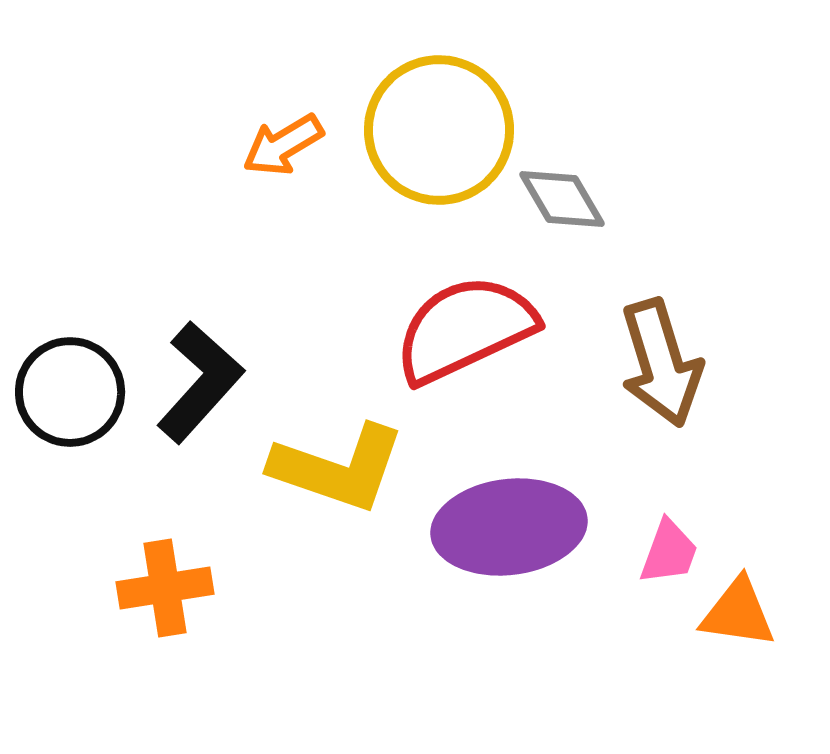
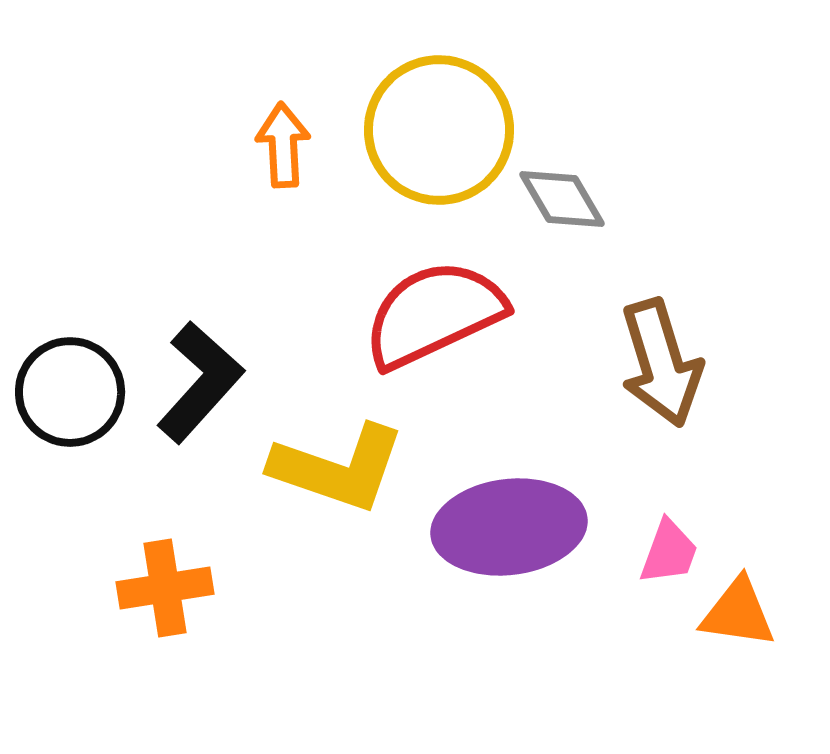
orange arrow: rotated 118 degrees clockwise
red semicircle: moved 31 px left, 15 px up
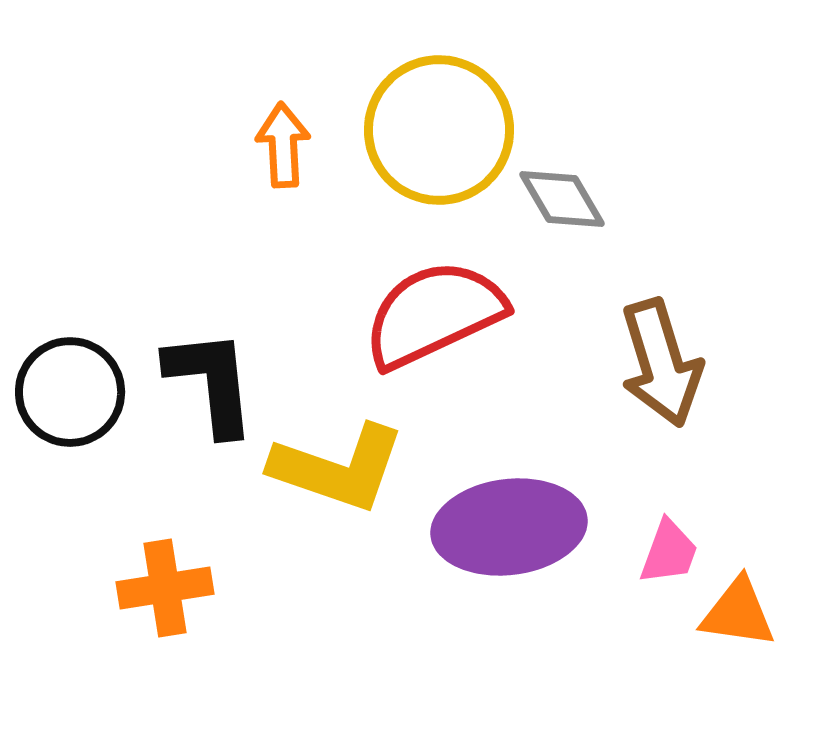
black L-shape: moved 11 px right; rotated 48 degrees counterclockwise
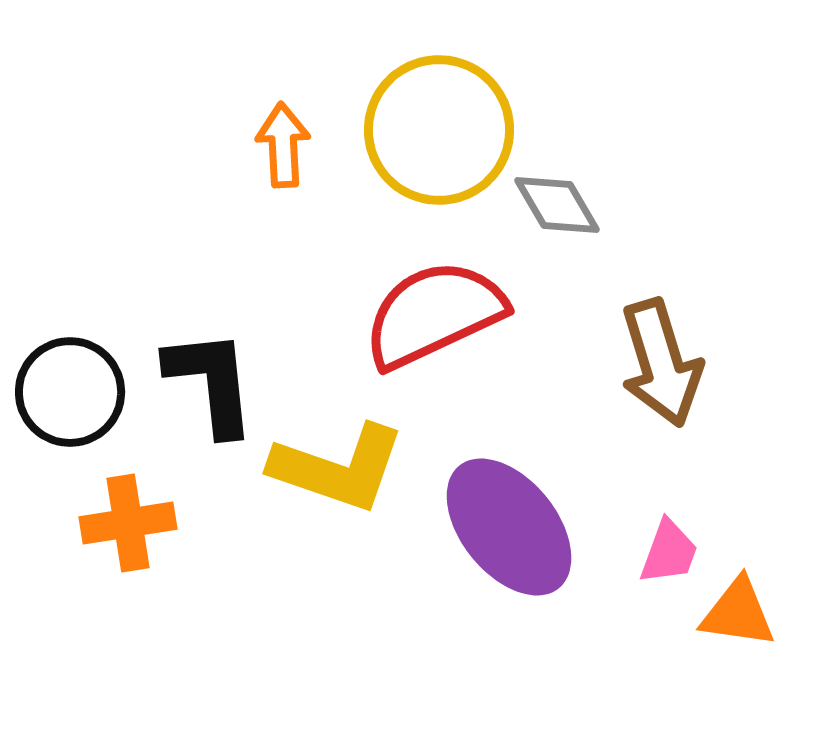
gray diamond: moved 5 px left, 6 px down
purple ellipse: rotated 58 degrees clockwise
orange cross: moved 37 px left, 65 px up
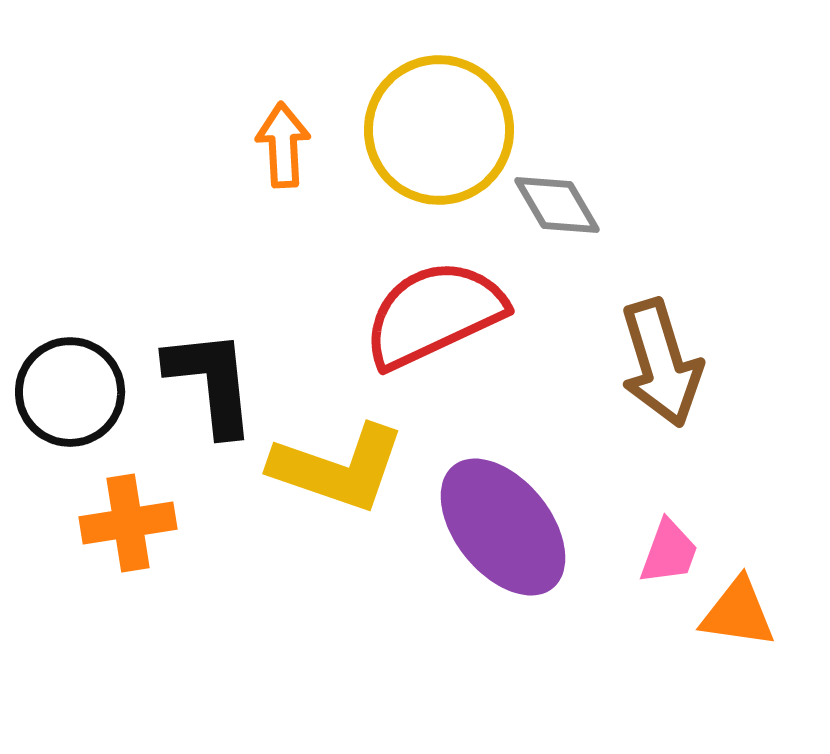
purple ellipse: moved 6 px left
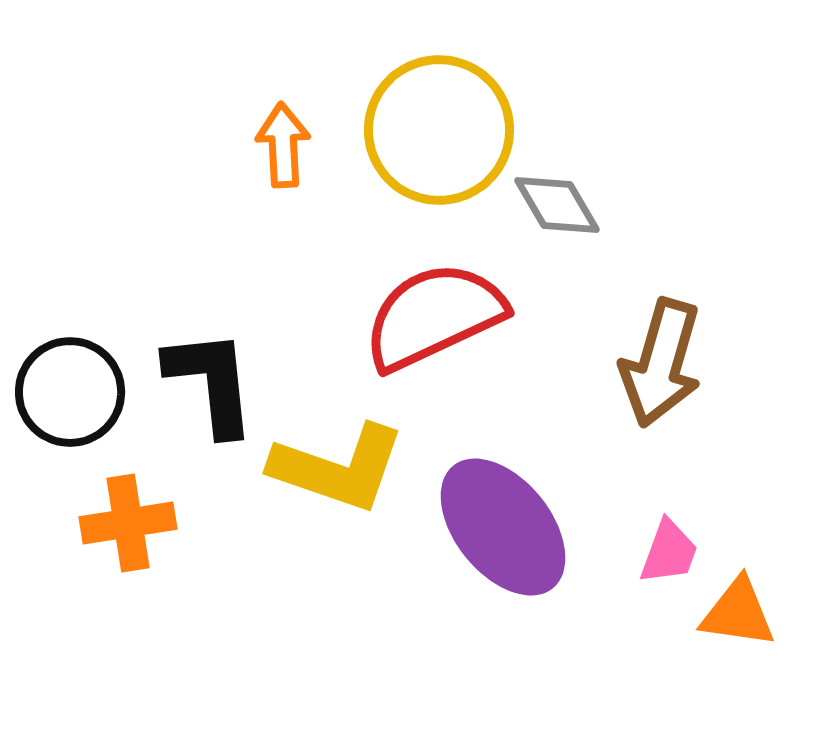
red semicircle: moved 2 px down
brown arrow: rotated 33 degrees clockwise
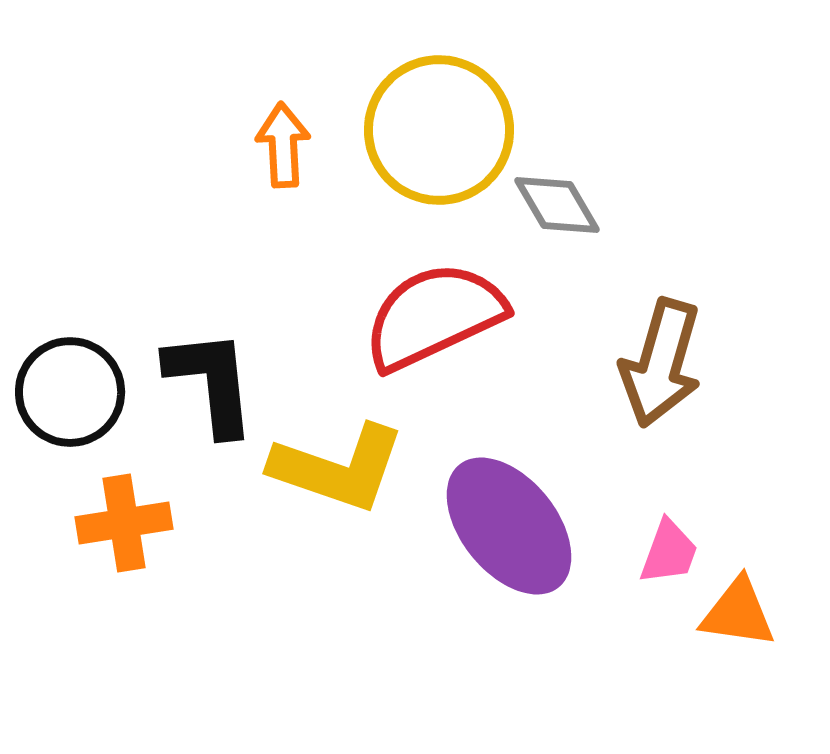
orange cross: moved 4 px left
purple ellipse: moved 6 px right, 1 px up
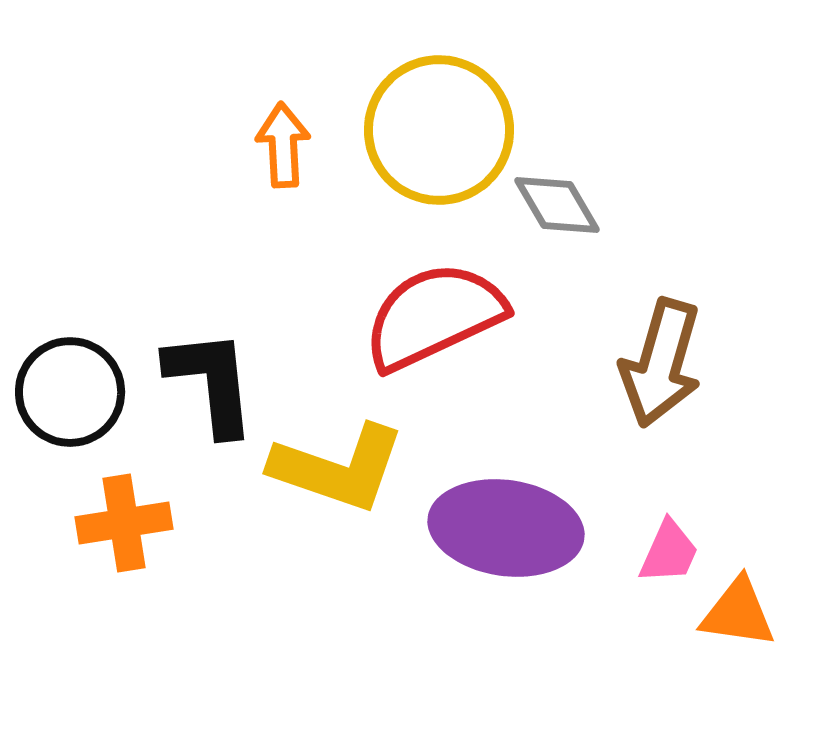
purple ellipse: moved 3 px left, 2 px down; rotated 43 degrees counterclockwise
pink trapezoid: rotated 4 degrees clockwise
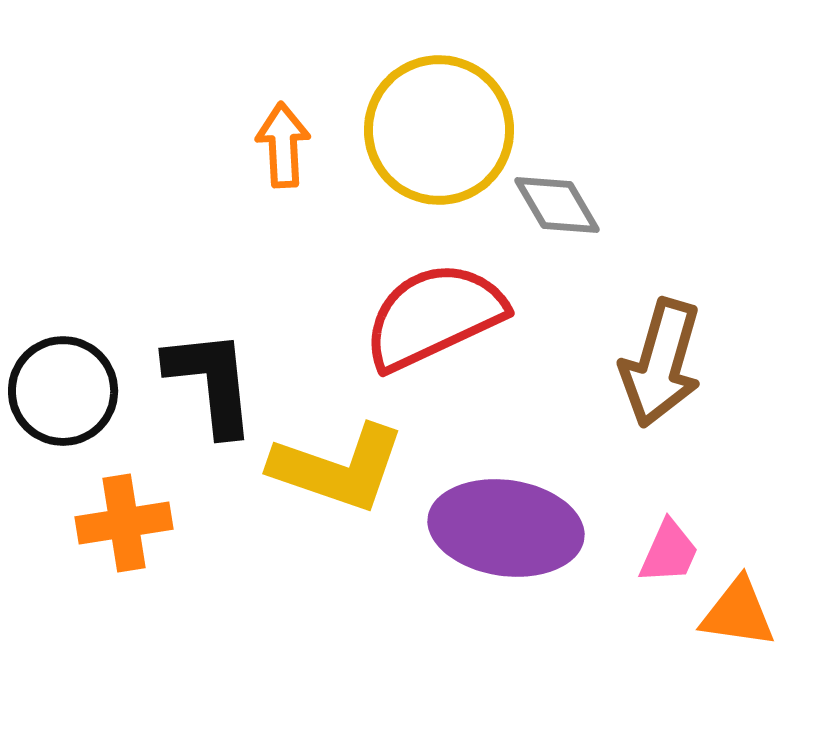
black circle: moved 7 px left, 1 px up
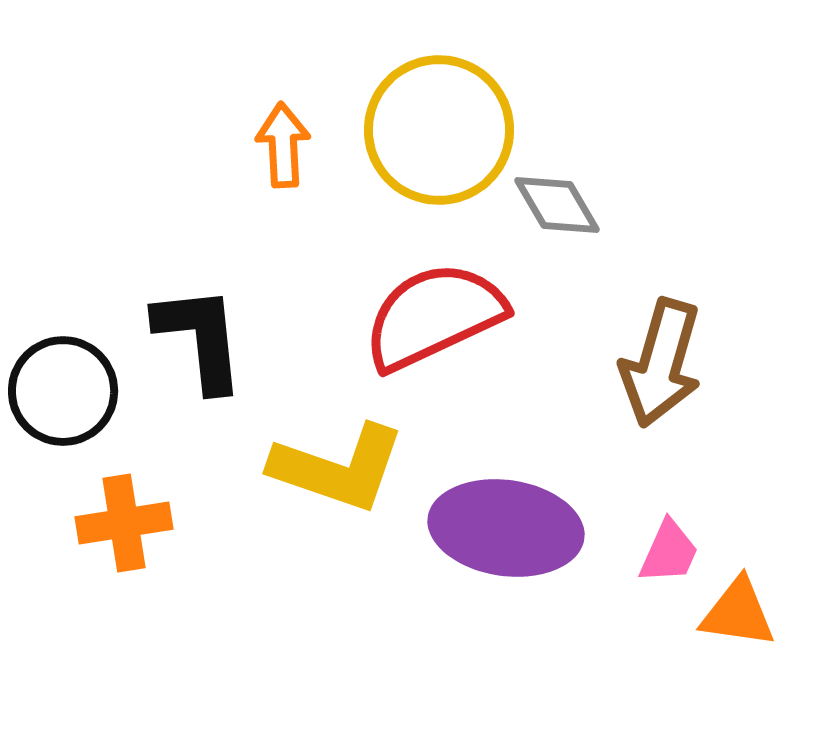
black L-shape: moved 11 px left, 44 px up
